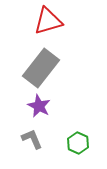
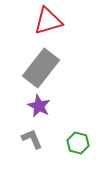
green hexagon: rotated 10 degrees counterclockwise
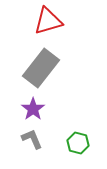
purple star: moved 6 px left, 3 px down; rotated 10 degrees clockwise
